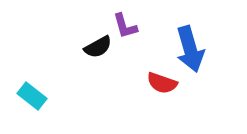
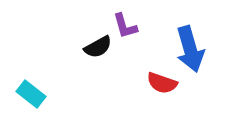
cyan rectangle: moved 1 px left, 2 px up
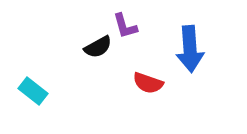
blue arrow: rotated 12 degrees clockwise
red semicircle: moved 14 px left
cyan rectangle: moved 2 px right, 3 px up
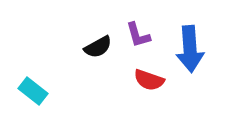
purple L-shape: moved 13 px right, 9 px down
red semicircle: moved 1 px right, 3 px up
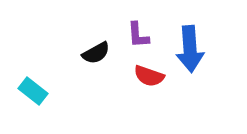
purple L-shape: rotated 12 degrees clockwise
black semicircle: moved 2 px left, 6 px down
red semicircle: moved 4 px up
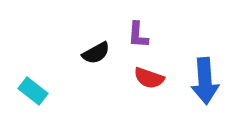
purple L-shape: rotated 8 degrees clockwise
blue arrow: moved 15 px right, 32 px down
red semicircle: moved 2 px down
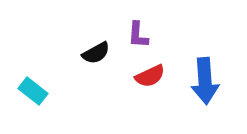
red semicircle: moved 1 px right, 2 px up; rotated 44 degrees counterclockwise
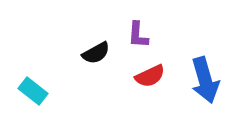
blue arrow: moved 1 px up; rotated 12 degrees counterclockwise
